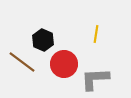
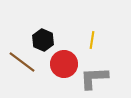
yellow line: moved 4 px left, 6 px down
gray L-shape: moved 1 px left, 1 px up
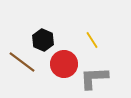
yellow line: rotated 42 degrees counterclockwise
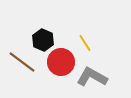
yellow line: moved 7 px left, 3 px down
red circle: moved 3 px left, 2 px up
gray L-shape: moved 2 px left, 1 px up; rotated 32 degrees clockwise
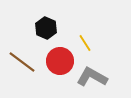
black hexagon: moved 3 px right, 12 px up
red circle: moved 1 px left, 1 px up
